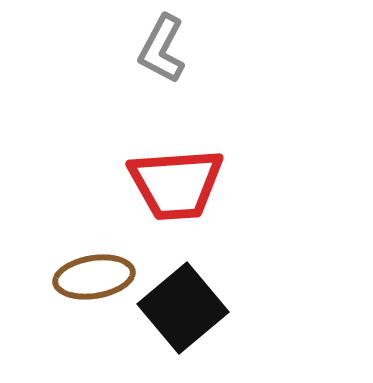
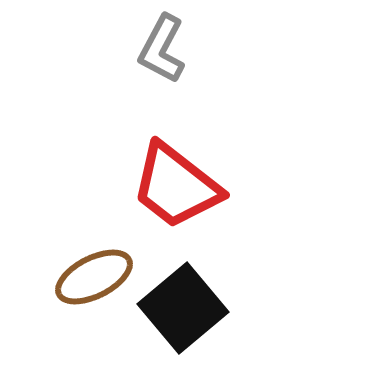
red trapezoid: moved 2 px down; rotated 42 degrees clockwise
brown ellipse: rotated 18 degrees counterclockwise
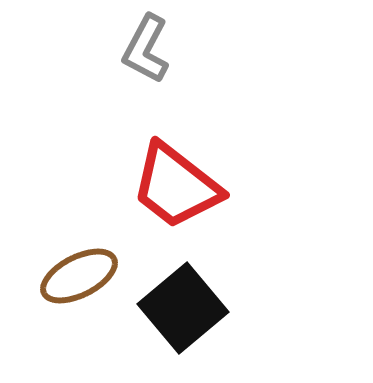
gray L-shape: moved 16 px left
brown ellipse: moved 15 px left, 1 px up
